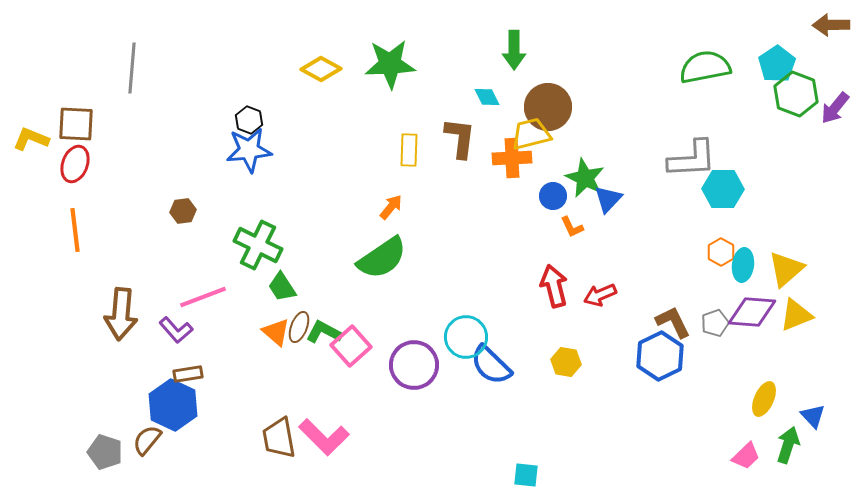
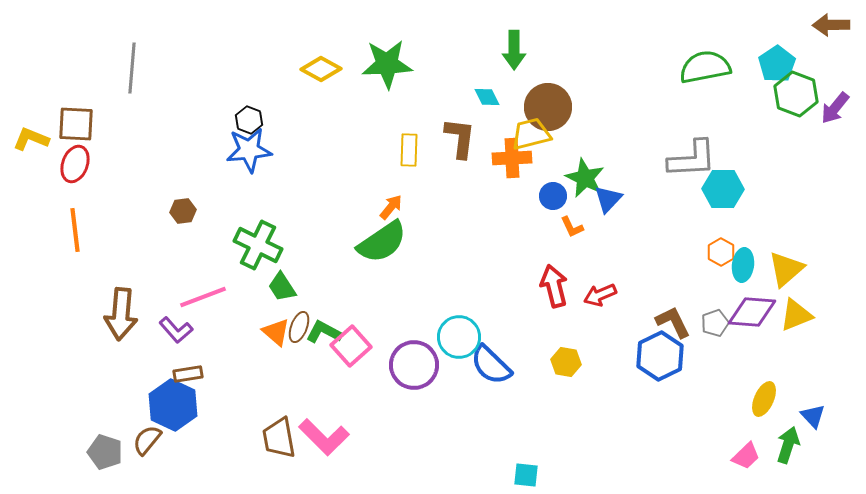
green star at (390, 64): moved 3 px left
green semicircle at (382, 258): moved 16 px up
cyan circle at (466, 337): moved 7 px left
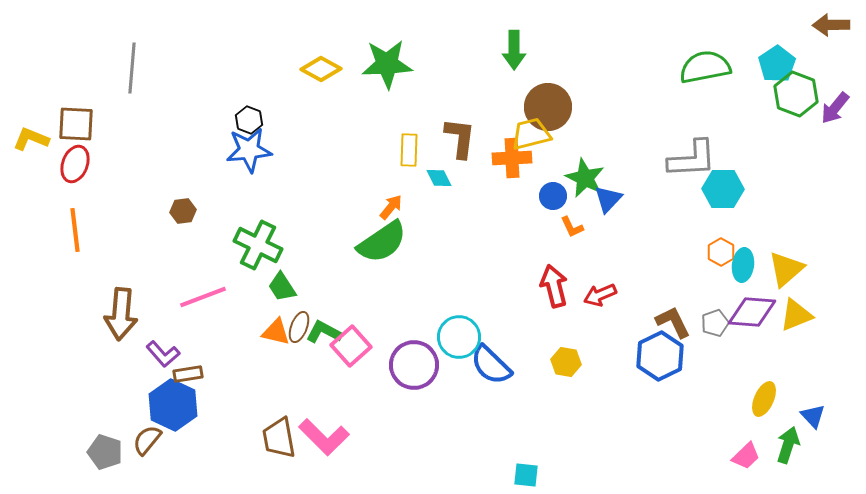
cyan diamond at (487, 97): moved 48 px left, 81 px down
purple L-shape at (176, 330): moved 13 px left, 24 px down
orange triangle at (276, 332): rotated 28 degrees counterclockwise
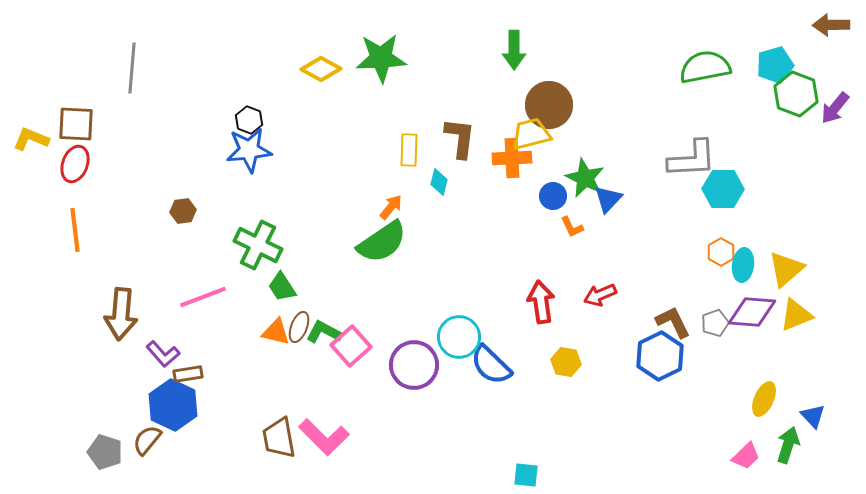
green star at (387, 64): moved 6 px left, 6 px up
cyan pentagon at (777, 64): moved 2 px left, 1 px down; rotated 18 degrees clockwise
brown circle at (548, 107): moved 1 px right, 2 px up
cyan diamond at (439, 178): moved 4 px down; rotated 40 degrees clockwise
red arrow at (554, 286): moved 13 px left, 16 px down; rotated 6 degrees clockwise
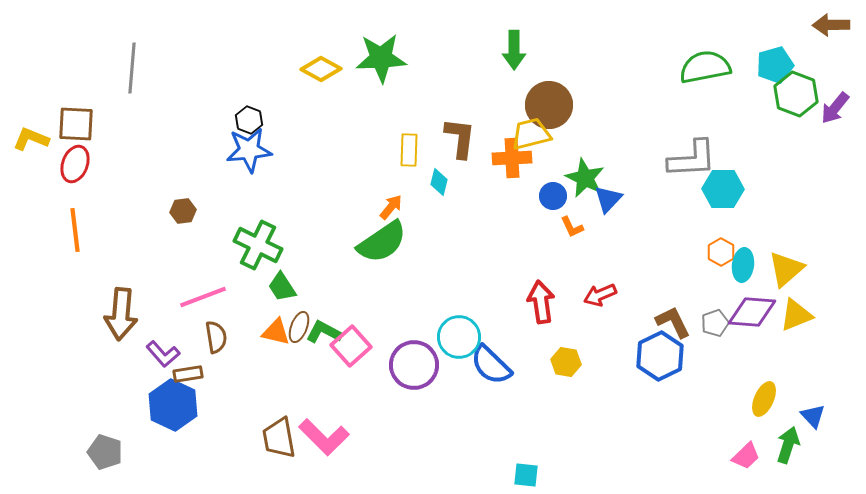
brown semicircle at (147, 440): moved 69 px right, 103 px up; rotated 132 degrees clockwise
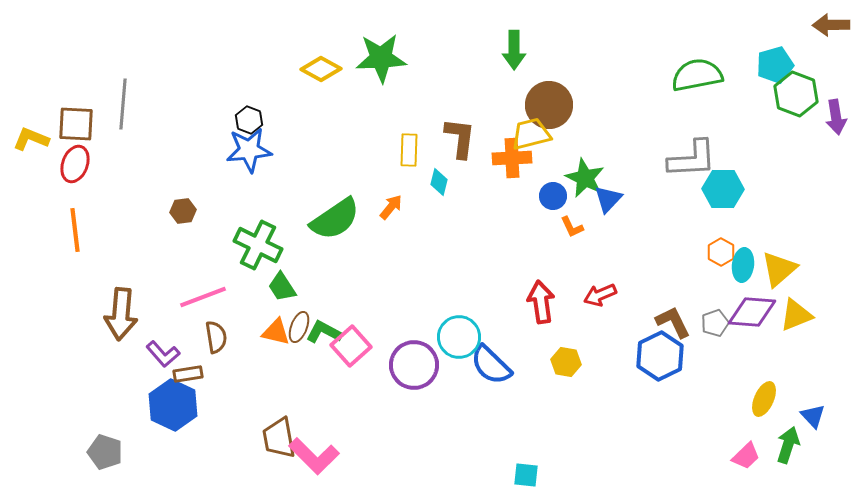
green semicircle at (705, 67): moved 8 px left, 8 px down
gray line at (132, 68): moved 9 px left, 36 px down
purple arrow at (835, 108): moved 1 px right, 9 px down; rotated 48 degrees counterclockwise
green semicircle at (382, 242): moved 47 px left, 23 px up
yellow triangle at (786, 269): moved 7 px left
pink L-shape at (324, 437): moved 10 px left, 19 px down
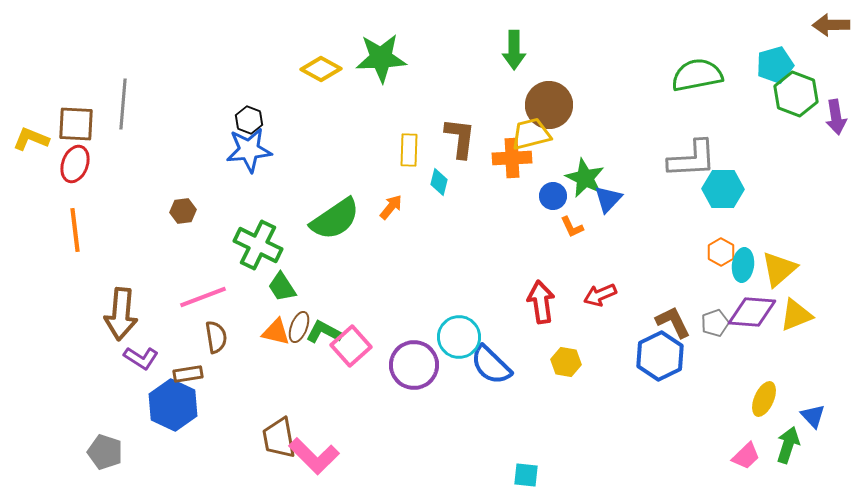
purple L-shape at (163, 354): moved 22 px left, 4 px down; rotated 16 degrees counterclockwise
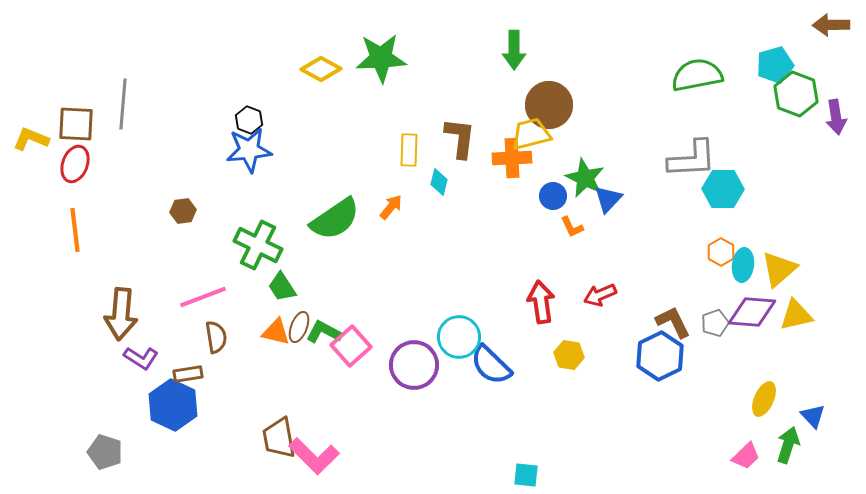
yellow triangle at (796, 315): rotated 9 degrees clockwise
yellow hexagon at (566, 362): moved 3 px right, 7 px up
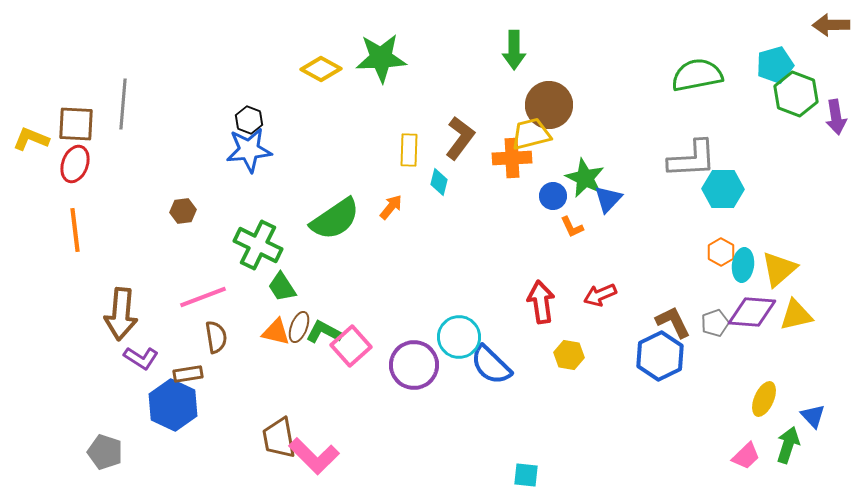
brown L-shape at (460, 138): rotated 30 degrees clockwise
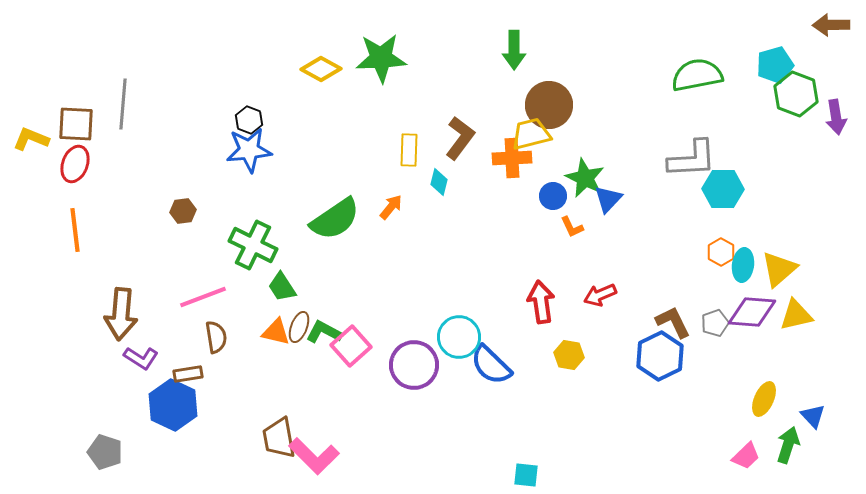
green cross at (258, 245): moved 5 px left
